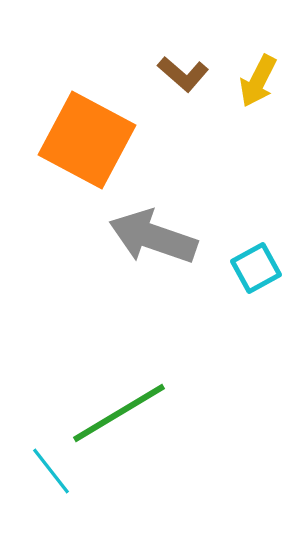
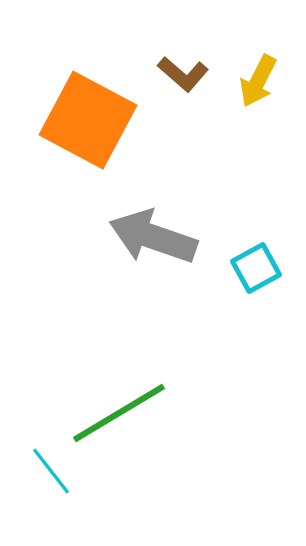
orange square: moved 1 px right, 20 px up
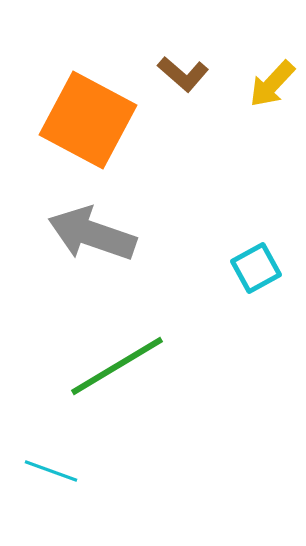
yellow arrow: moved 14 px right, 3 px down; rotated 16 degrees clockwise
gray arrow: moved 61 px left, 3 px up
green line: moved 2 px left, 47 px up
cyan line: rotated 32 degrees counterclockwise
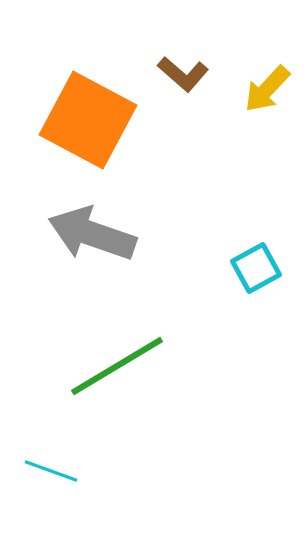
yellow arrow: moved 5 px left, 5 px down
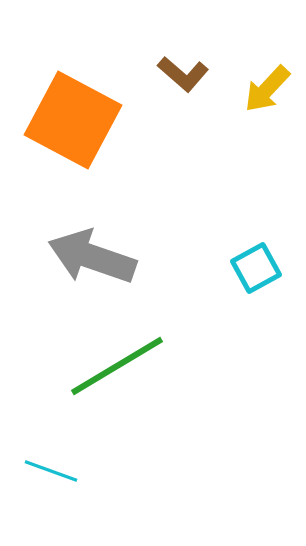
orange square: moved 15 px left
gray arrow: moved 23 px down
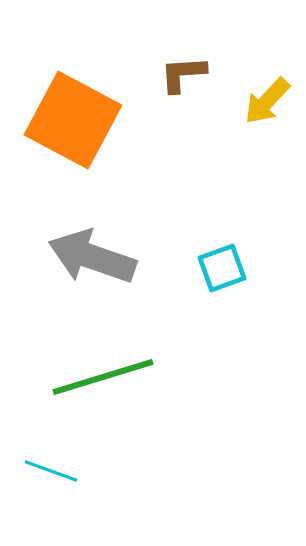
brown L-shape: rotated 135 degrees clockwise
yellow arrow: moved 12 px down
cyan square: moved 34 px left; rotated 9 degrees clockwise
green line: moved 14 px left, 11 px down; rotated 14 degrees clockwise
